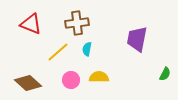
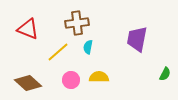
red triangle: moved 3 px left, 5 px down
cyan semicircle: moved 1 px right, 2 px up
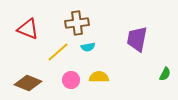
cyan semicircle: rotated 112 degrees counterclockwise
brown diamond: rotated 20 degrees counterclockwise
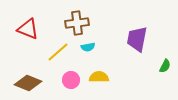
green semicircle: moved 8 px up
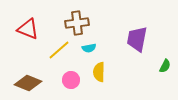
cyan semicircle: moved 1 px right, 1 px down
yellow line: moved 1 px right, 2 px up
yellow semicircle: moved 5 px up; rotated 90 degrees counterclockwise
